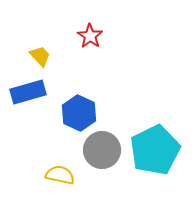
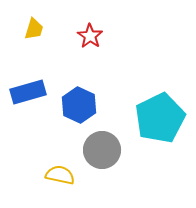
yellow trapezoid: moved 6 px left, 27 px up; rotated 60 degrees clockwise
blue hexagon: moved 8 px up
cyan pentagon: moved 5 px right, 32 px up
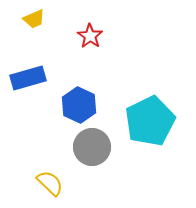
yellow trapezoid: moved 10 px up; rotated 50 degrees clockwise
blue rectangle: moved 14 px up
cyan pentagon: moved 10 px left, 3 px down
gray circle: moved 10 px left, 3 px up
yellow semicircle: moved 10 px left, 8 px down; rotated 32 degrees clockwise
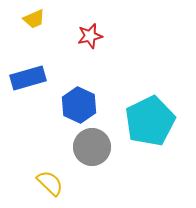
red star: rotated 25 degrees clockwise
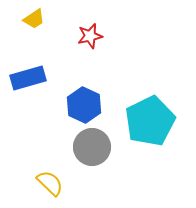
yellow trapezoid: rotated 10 degrees counterclockwise
blue hexagon: moved 5 px right
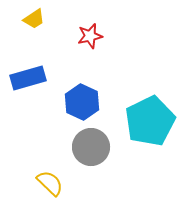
blue hexagon: moved 2 px left, 3 px up
gray circle: moved 1 px left
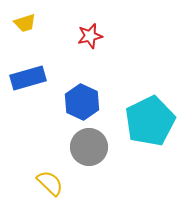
yellow trapezoid: moved 9 px left, 4 px down; rotated 15 degrees clockwise
gray circle: moved 2 px left
